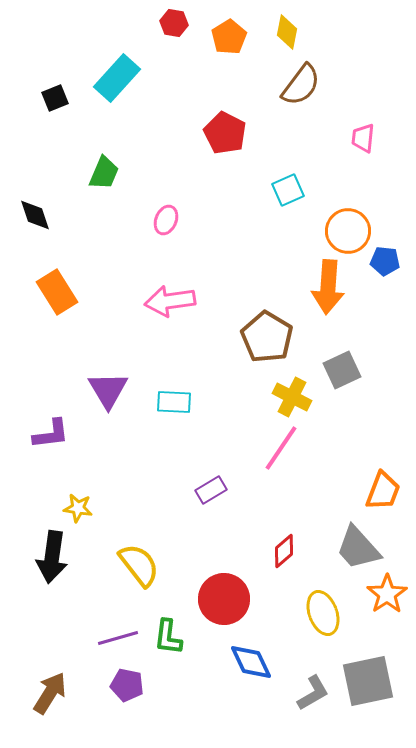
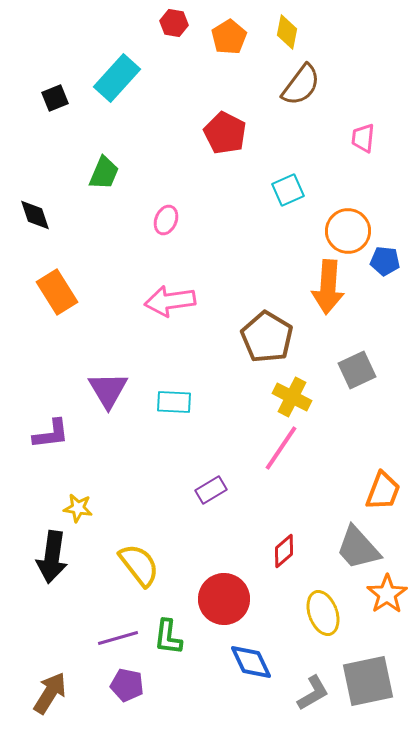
gray square at (342, 370): moved 15 px right
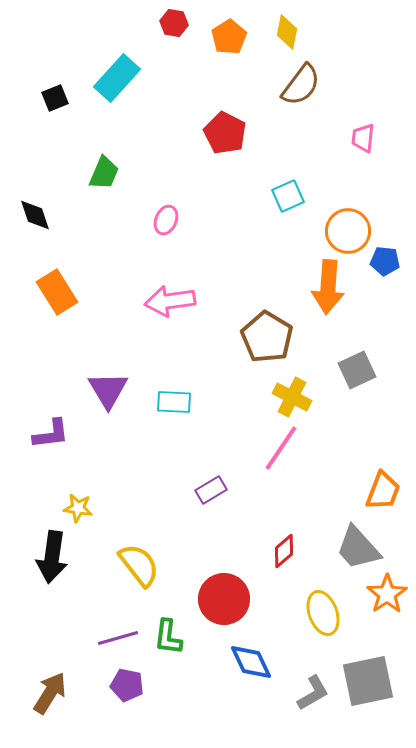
cyan square at (288, 190): moved 6 px down
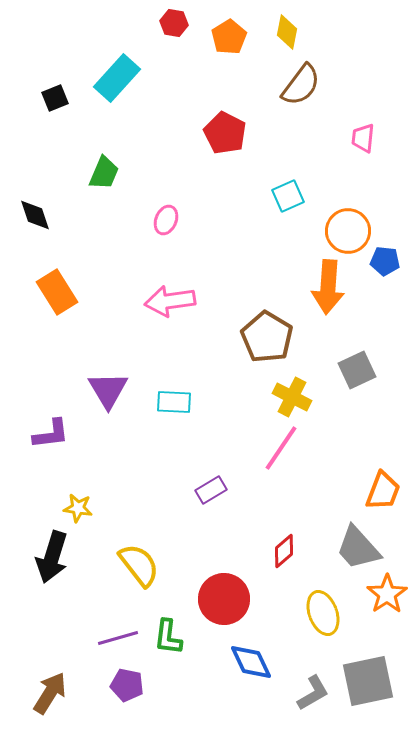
black arrow at (52, 557): rotated 9 degrees clockwise
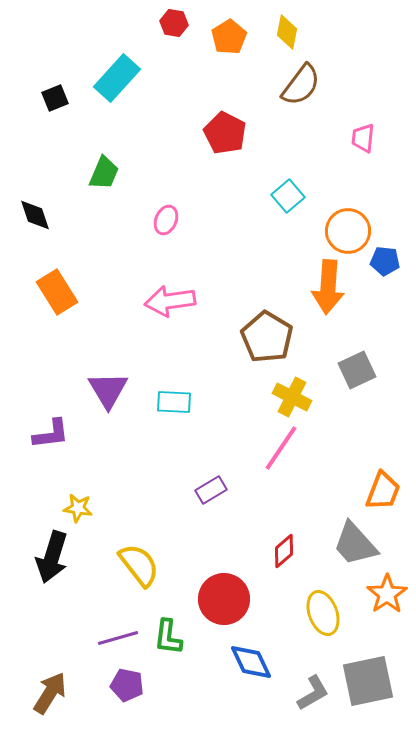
cyan square at (288, 196): rotated 16 degrees counterclockwise
gray trapezoid at (358, 548): moved 3 px left, 4 px up
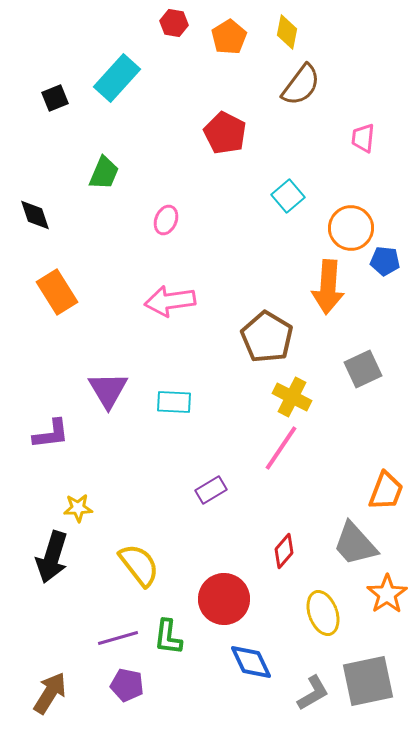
orange circle at (348, 231): moved 3 px right, 3 px up
gray square at (357, 370): moved 6 px right, 1 px up
orange trapezoid at (383, 491): moved 3 px right
yellow star at (78, 508): rotated 12 degrees counterclockwise
red diamond at (284, 551): rotated 8 degrees counterclockwise
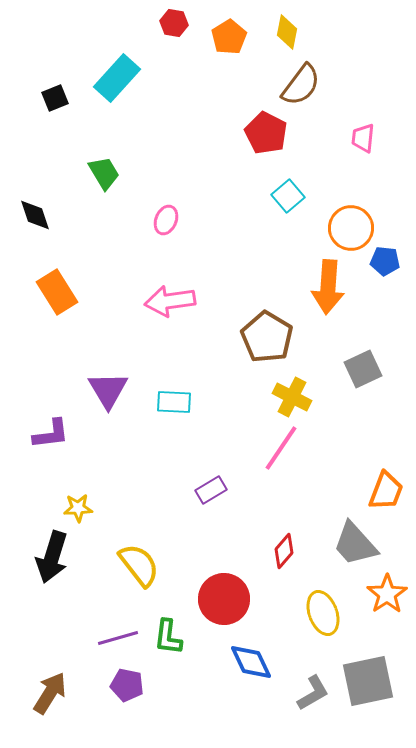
red pentagon at (225, 133): moved 41 px right
green trapezoid at (104, 173): rotated 54 degrees counterclockwise
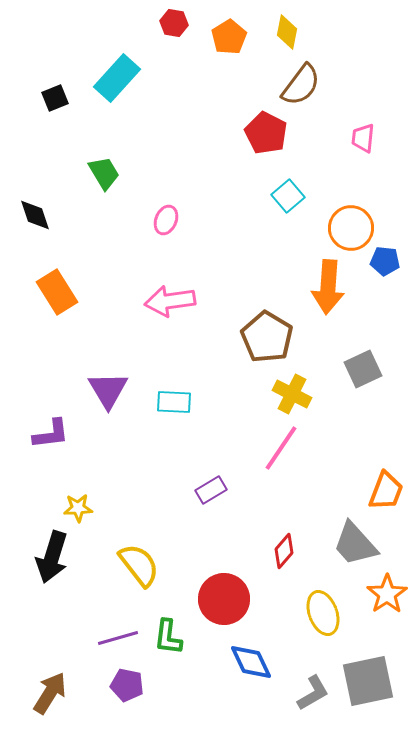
yellow cross at (292, 397): moved 3 px up
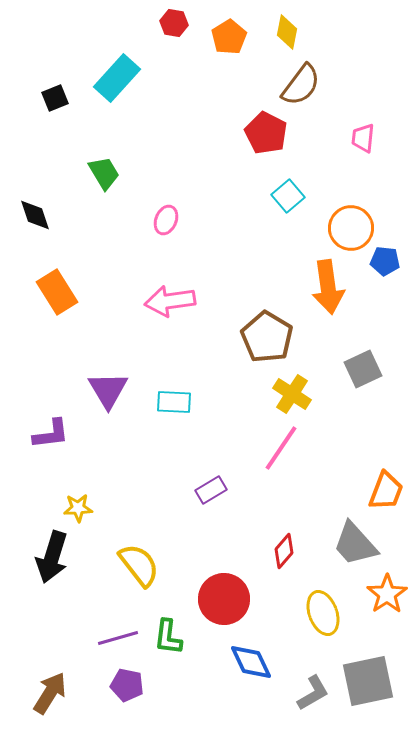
orange arrow at (328, 287): rotated 12 degrees counterclockwise
yellow cross at (292, 394): rotated 6 degrees clockwise
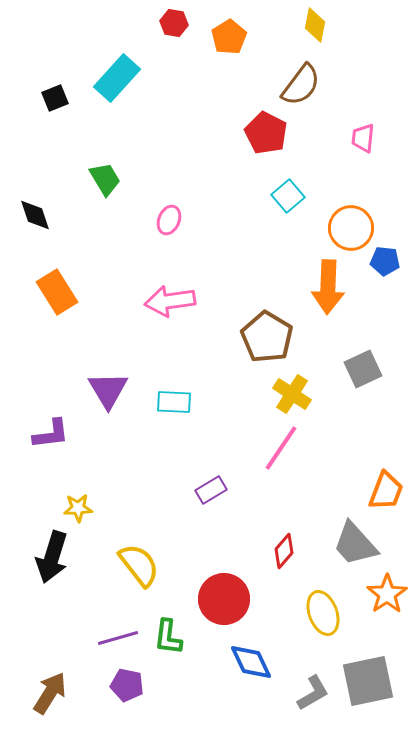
yellow diamond at (287, 32): moved 28 px right, 7 px up
green trapezoid at (104, 173): moved 1 px right, 6 px down
pink ellipse at (166, 220): moved 3 px right
orange arrow at (328, 287): rotated 10 degrees clockwise
